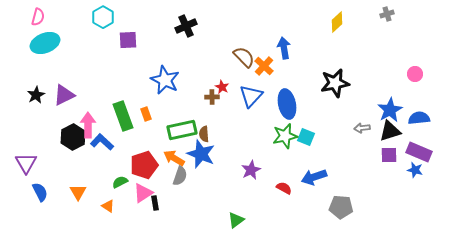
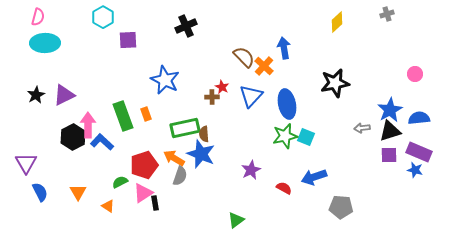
cyan ellipse at (45, 43): rotated 20 degrees clockwise
green rectangle at (182, 130): moved 3 px right, 2 px up
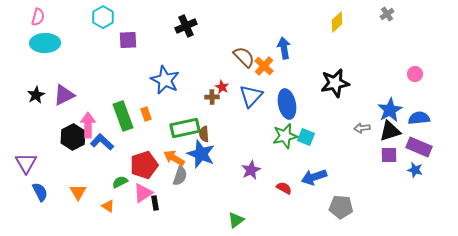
gray cross at (387, 14): rotated 16 degrees counterclockwise
purple rectangle at (419, 152): moved 5 px up
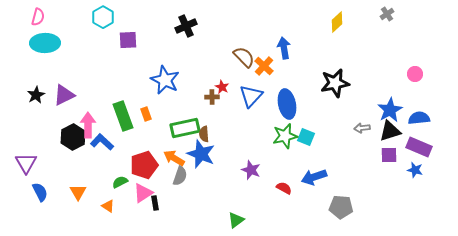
purple star at (251, 170): rotated 24 degrees counterclockwise
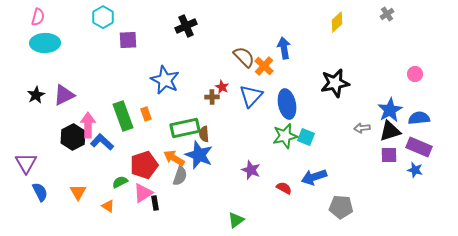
blue star at (201, 154): moved 2 px left, 1 px down
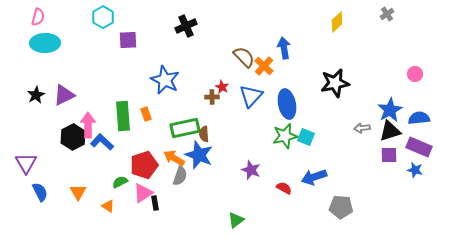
green rectangle at (123, 116): rotated 16 degrees clockwise
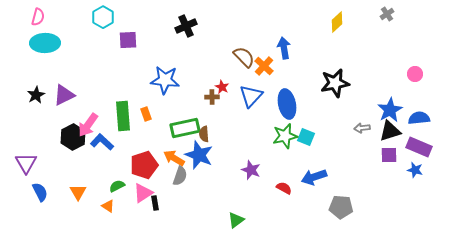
blue star at (165, 80): rotated 20 degrees counterclockwise
pink arrow at (88, 125): rotated 145 degrees counterclockwise
green semicircle at (120, 182): moved 3 px left, 4 px down
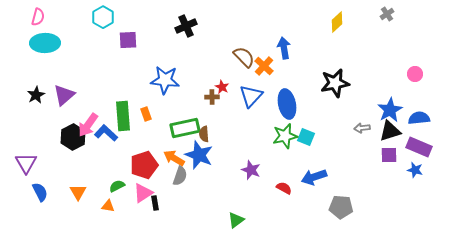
purple triangle at (64, 95): rotated 15 degrees counterclockwise
blue L-shape at (102, 142): moved 4 px right, 9 px up
orange triangle at (108, 206): rotated 24 degrees counterclockwise
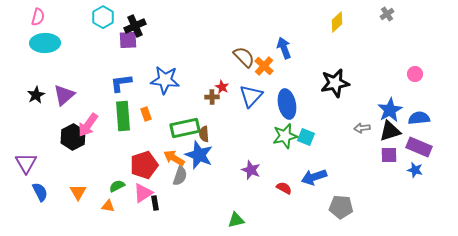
black cross at (186, 26): moved 51 px left
blue arrow at (284, 48): rotated 10 degrees counterclockwise
blue L-shape at (106, 133): moved 15 px right, 50 px up; rotated 50 degrees counterclockwise
green triangle at (236, 220): rotated 24 degrees clockwise
